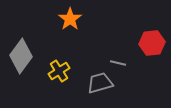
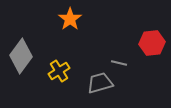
gray line: moved 1 px right
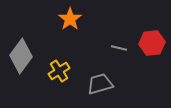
gray line: moved 15 px up
gray trapezoid: moved 1 px down
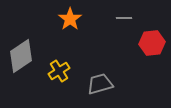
gray line: moved 5 px right, 30 px up; rotated 14 degrees counterclockwise
gray diamond: rotated 20 degrees clockwise
